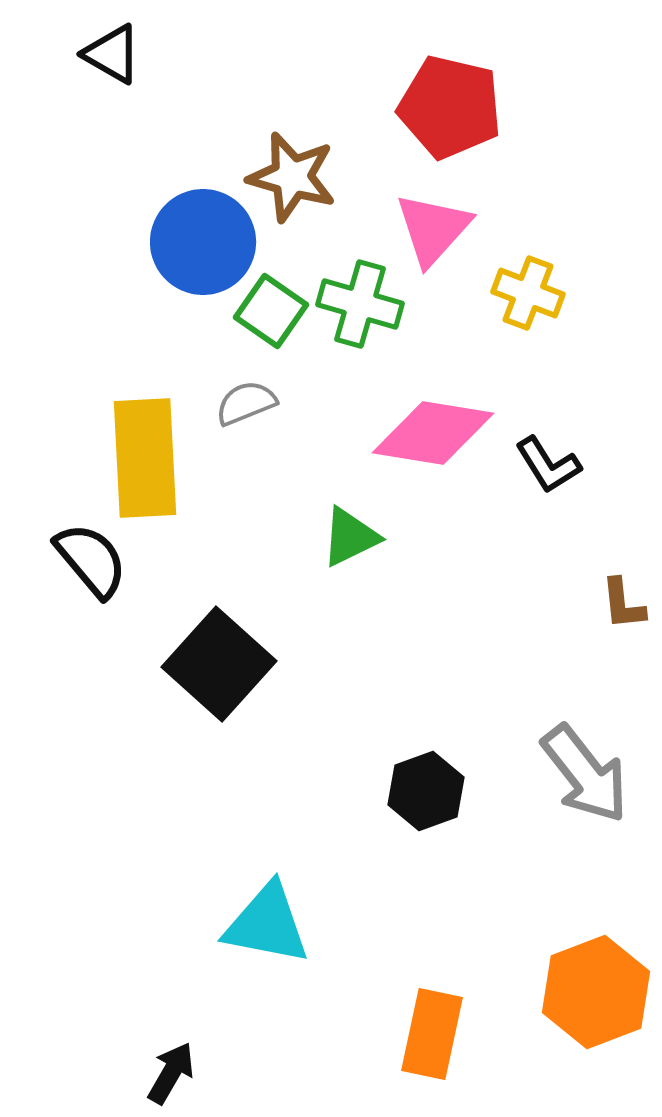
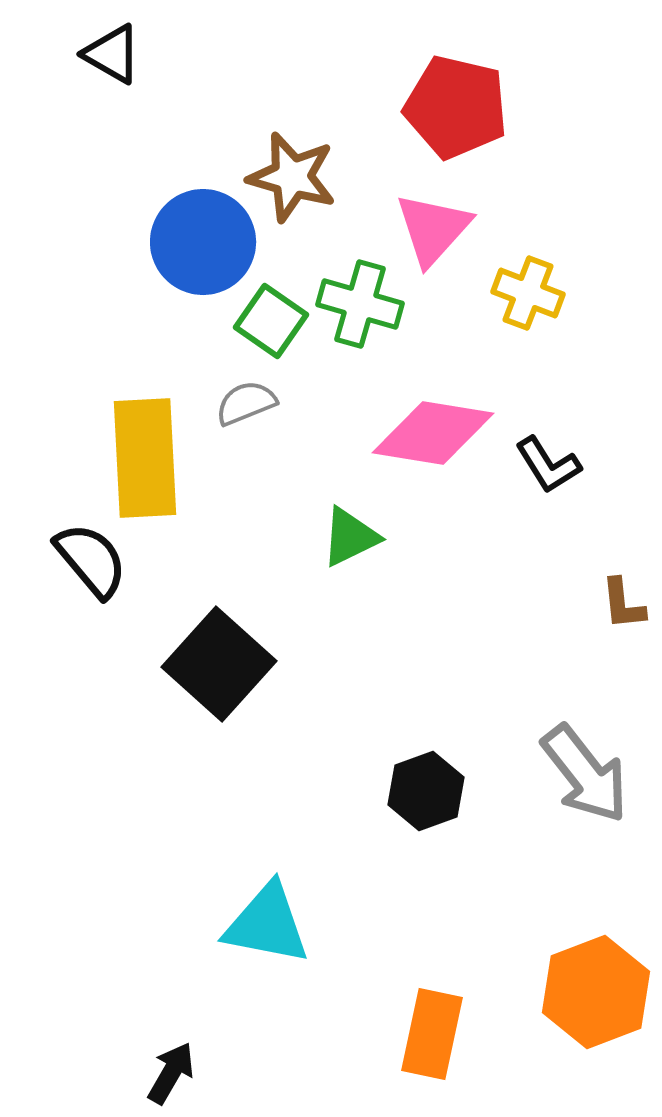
red pentagon: moved 6 px right
green square: moved 10 px down
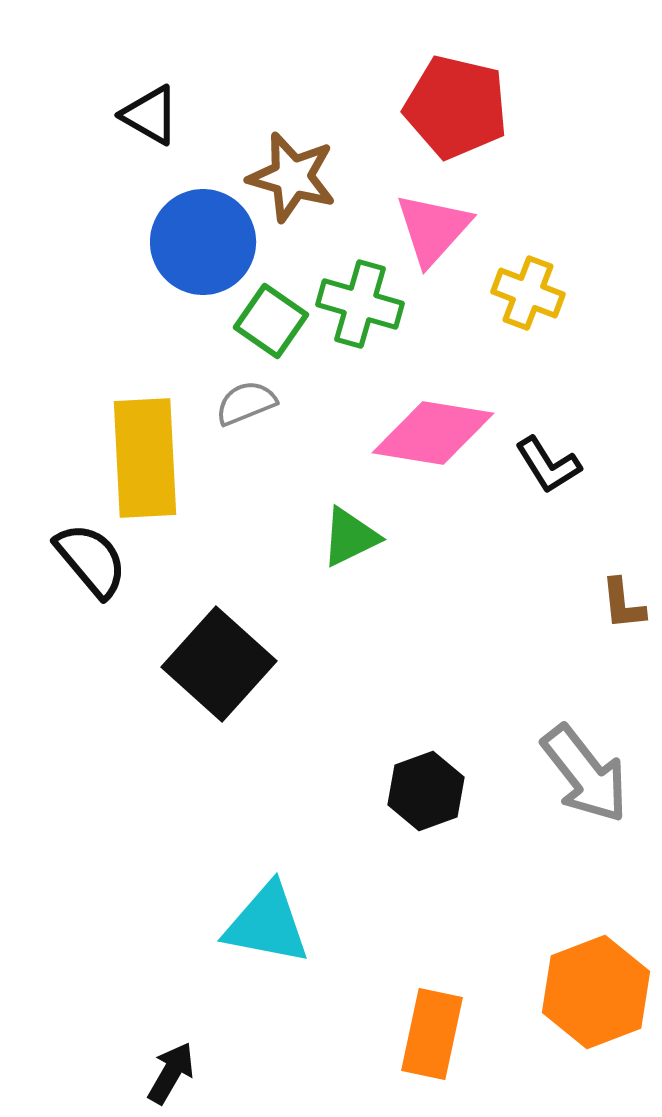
black triangle: moved 38 px right, 61 px down
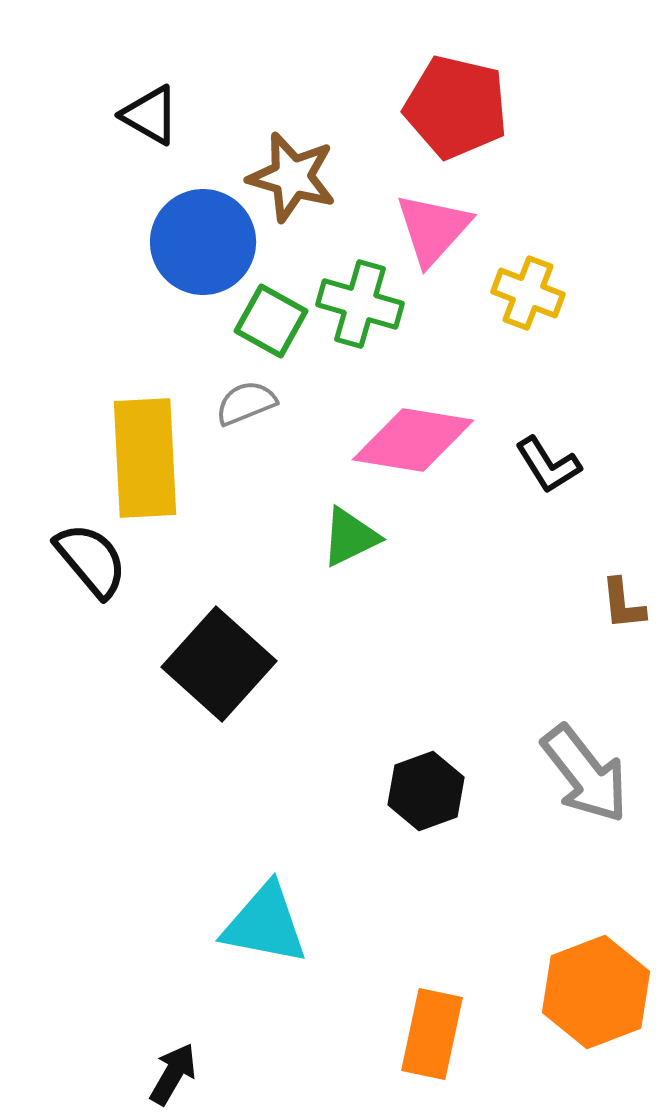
green square: rotated 6 degrees counterclockwise
pink diamond: moved 20 px left, 7 px down
cyan triangle: moved 2 px left
black arrow: moved 2 px right, 1 px down
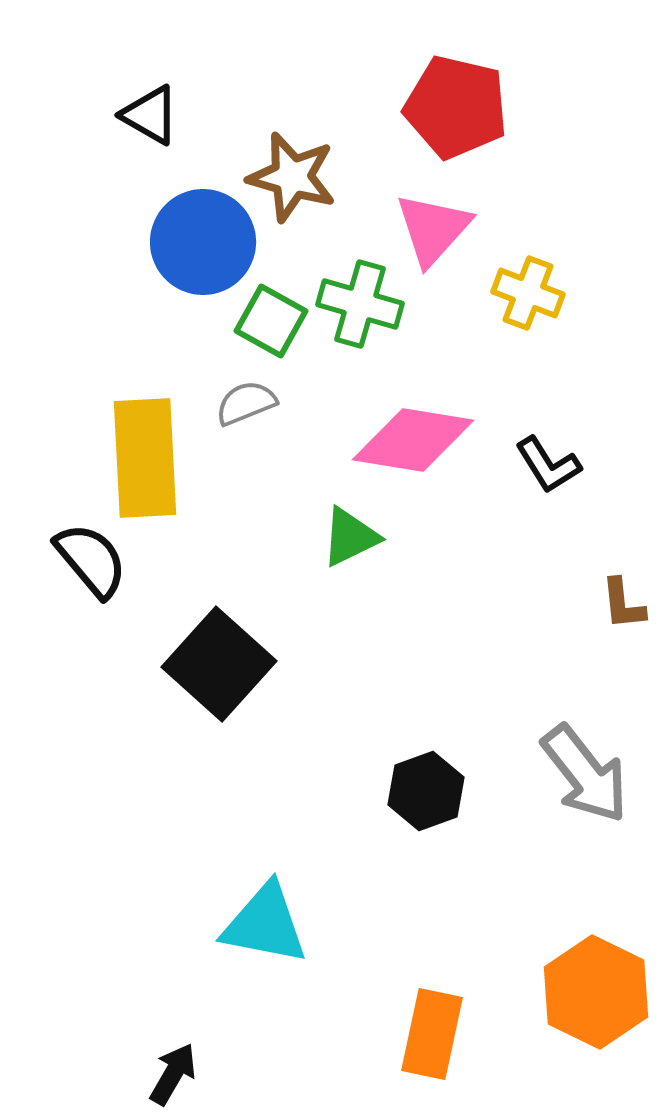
orange hexagon: rotated 13 degrees counterclockwise
